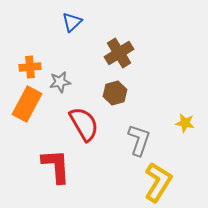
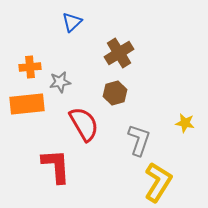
orange rectangle: rotated 56 degrees clockwise
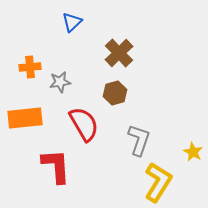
brown cross: rotated 12 degrees counterclockwise
orange rectangle: moved 2 px left, 14 px down
yellow star: moved 8 px right, 29 px down; rotated 18 degrees clockwise
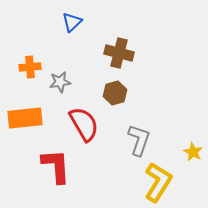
brown cross: rotated 32 degrees counterclockwise
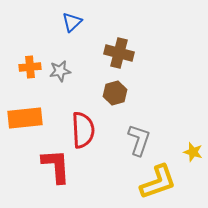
gray star: moved 11 px up
red semicircle: moved 1 px left, 6 px down; rotated 27 degrees clockwise
yellow star: rotated 12 degrees counterclockwise
yellow L-shape: rotated 39 degrees clockwise
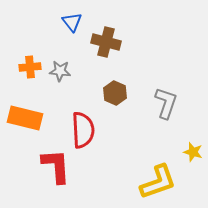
blue triangle: rotated 25 degrees counterclockwise
brown cross: moved 13 px left, 11 px up
gray star: rotated 15 degrees clockwise
brown hexagon: rotated 20 degrees counterclockwise
orange rectangle: rotated 20 degrees clockwise
gray L-shape: moved 27 px right, 37 px up
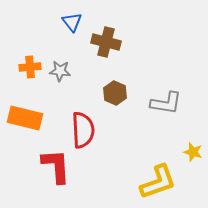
gray L-shape: rotated 80 degrees clockwise
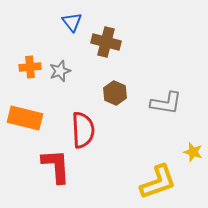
gray star: rotated 25 degrees counterclockwise
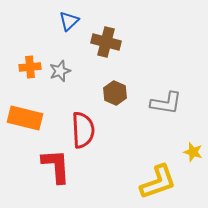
blue triangle: moved 3 px left, 1 px up; rotated 25 degrees clockwise
